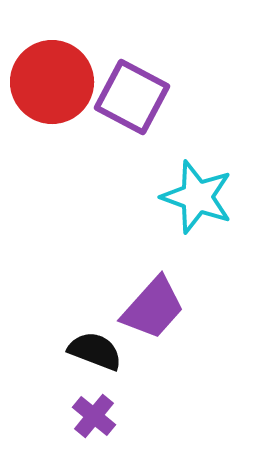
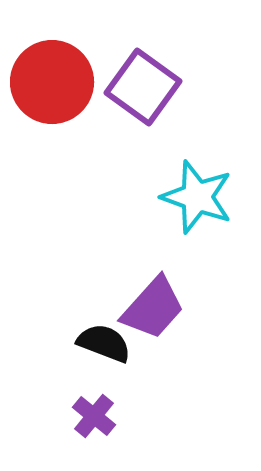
purple square: moved 11 px right, 10 px up; rotated 8 degrees clockwise
black semicircle: moved 9 px right, 8 px up
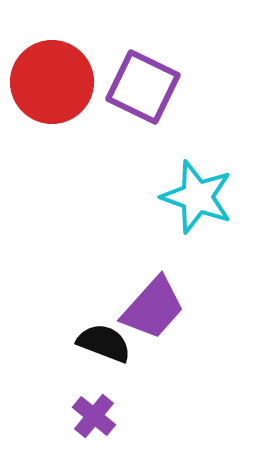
purple square: rotated 10 degrees counterclockwise
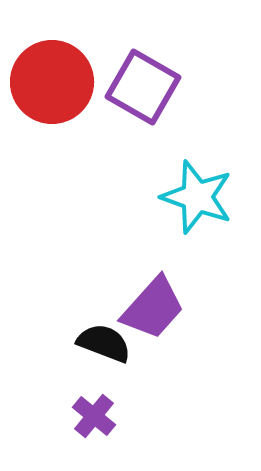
purple square: rotated 4 degrees clockwise
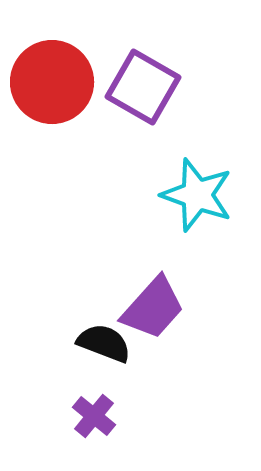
cyan star: moved 2 px up
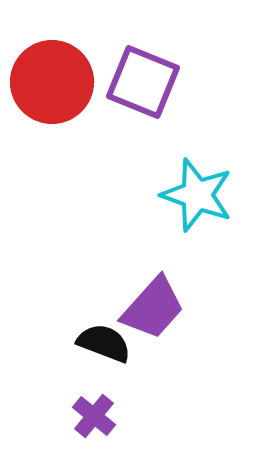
purple square: moved 5 px up; rotated 8 degrees counterclockwise
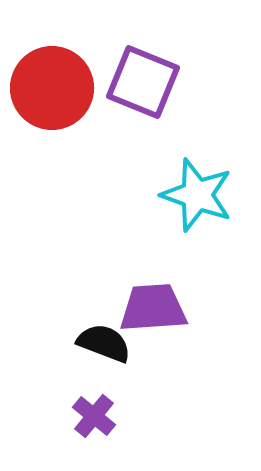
red circle: moved 6 px down
purple trapezoid: rotated 136 degrees counterclockwise
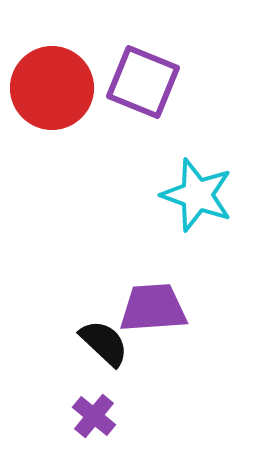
black semicircle: rotated 22 degrees clockwise
